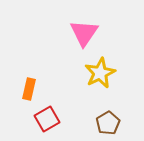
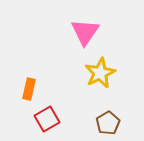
pink triangle: moved 1 px right, 1 px up
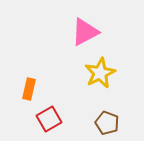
pink triangle: rotated 28 degrees clockwise
red square: moved 2 px right
brown pentagon: moved 1 px left; rotated 20 degrees counterclockwise
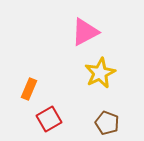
orange rectangle: rotated 10 degrees clockwise
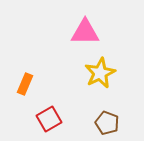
pink triangle: rotated 28 degrees clockwise
orange rectangle: moved 4 px left, 5 px up
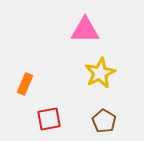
pink triangle: moved 2 px up
red square: rotated 20 degrees clockwise
brown pentagon: moved 3 px left, 2 px up; rotated 10 degrees clockwise
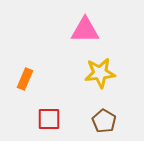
yellow star: rotated 20 degrees clockwise
orange rectangle: moved 5 px up
red square: rotated 10 degrees clockwise
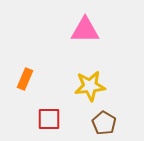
yellow star: moved 10 px left, 13 px down
brown pentagon: moved 2 px down
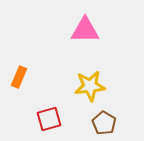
orange rectangle: moved 6 px left, 2 px up
red square: rotated 15 degrees counterclockwise
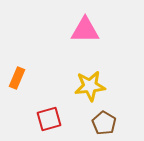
orange rectangle: moved 2 px left, 1 px down
